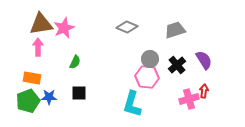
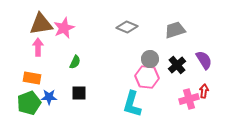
green pentagon: moved 1 px right, 2 px down
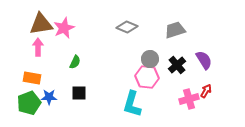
red arrow: moved 2 px right; rotated 24 degrees clockwise
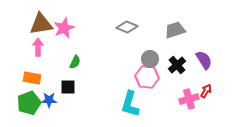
black square: moved 11 px left, 6 px up
blue star: moved 3 px down
cyan L-shape: moved 2 px left
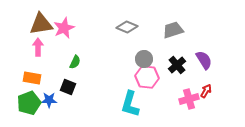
gray trapezoid: moved 2 px left
gray circle: moved 6 px left
black square: rotated 21 degrees clockwise
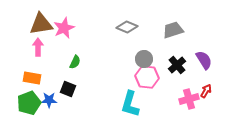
black square: moved 2 px down
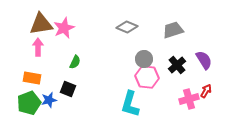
blue star: rotated 14 degrees counterclockwise
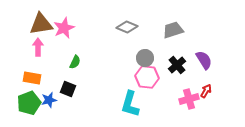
gray circle: moved 1 px right, 1 px up
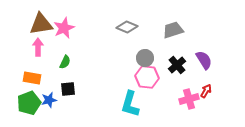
green semicircle: moved 10 px left
black square: rotated 28 degrees counterclockwise
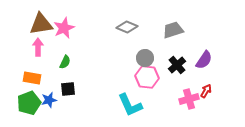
purple semicircle: rotated 66 degrees clockwise
cyan L-shape: moved 1 px down; rotated 40 degrees counterclockwise
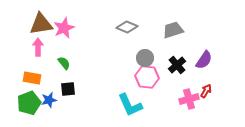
green semicircle: moved 1 px left, 1 px down; rotated 64 degrees counterclockwise
